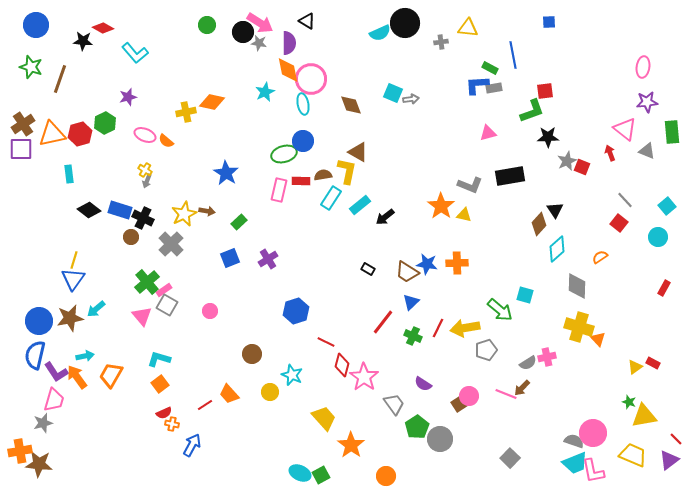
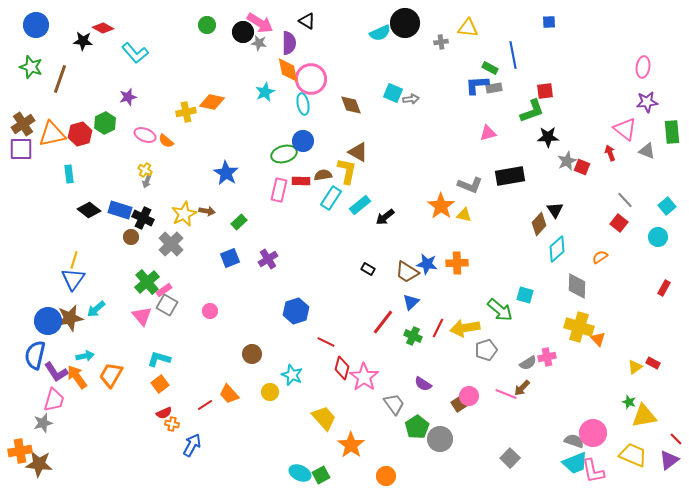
blue circle at (39, 321): moved 9 px right
red diamond at (342, 365): moved 3 px down
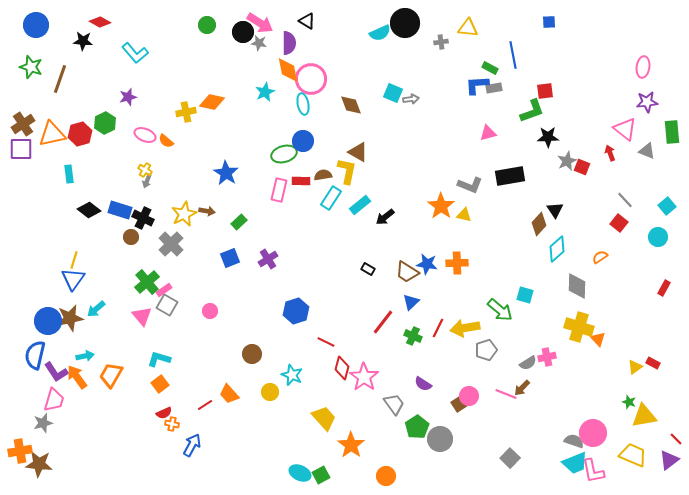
red diamond at (103, 28): moved 3 px left, 6 px up
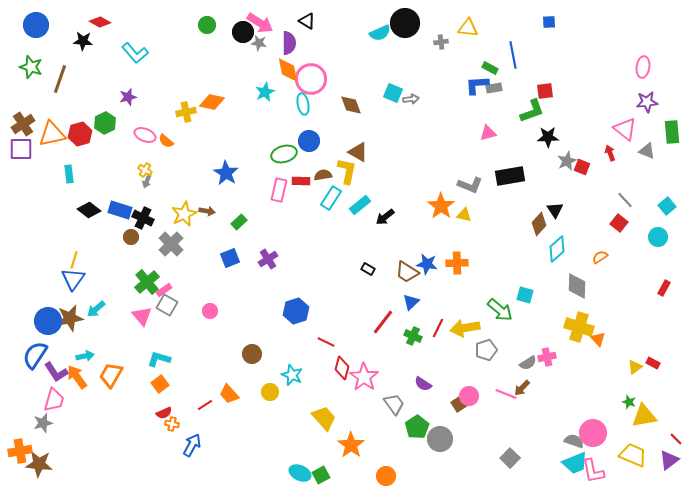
blue circle at (303, 141): moved 6 px right
blue semicircle at (35, 355): rotated 20 degrees clockwise
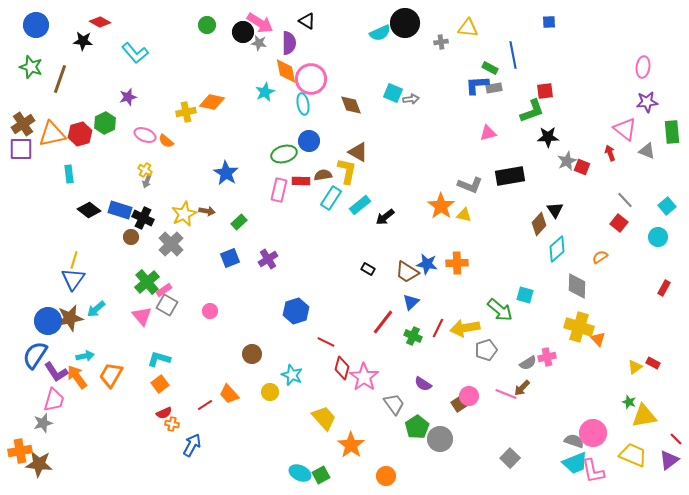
orange diamond at (288, 70): moved 2 px left, 1 px down
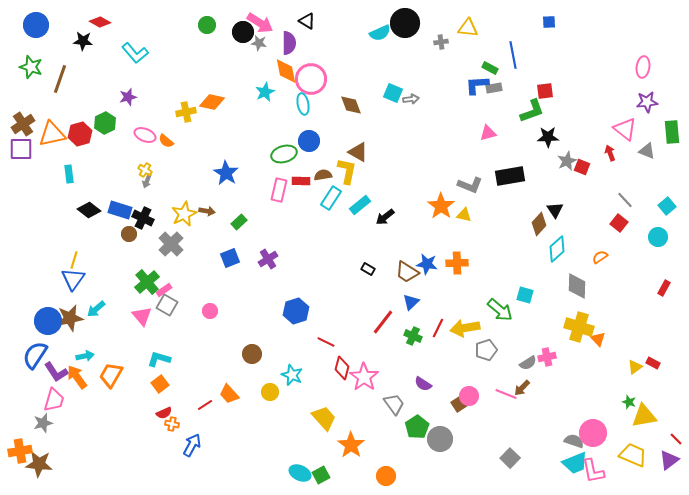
brown circle at (131, 237): moved 2 px left, 3 px up
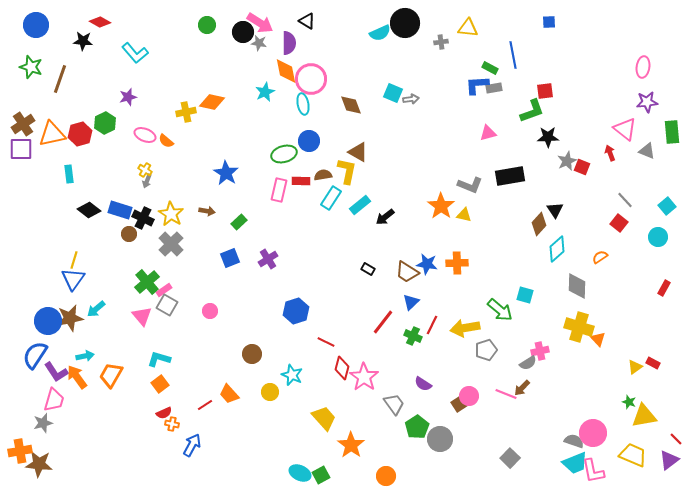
yellow star at (184, 214): moved 13 px left; rotated 15 degrees counterclockwise
red line at (438, 328): moved 6 px left, 3 px up
pink cross at (547, 357): moved 7 px left, 6 px up
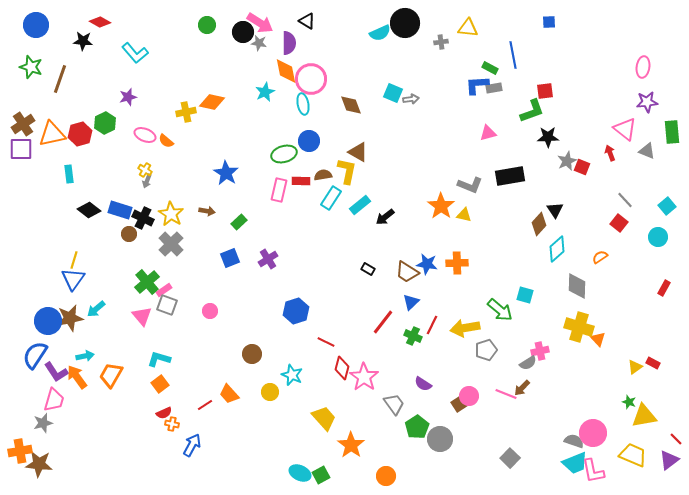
gray square at (167, 305): rotated 10 degrees counterclockwise
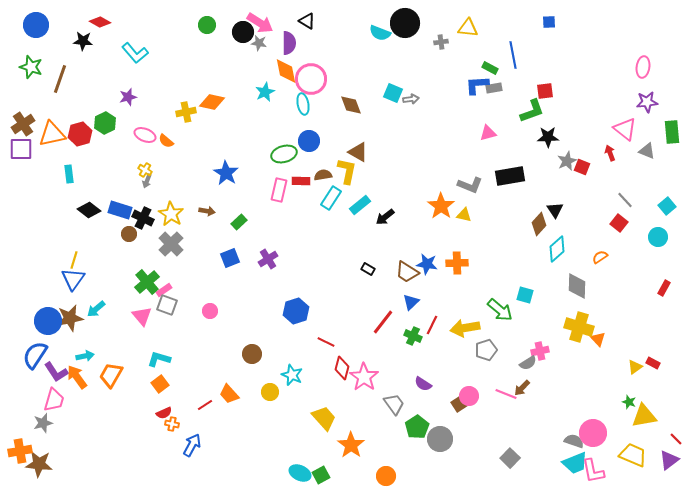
cyan semicircle at (380, 33): rotated 45 degrees clockwise
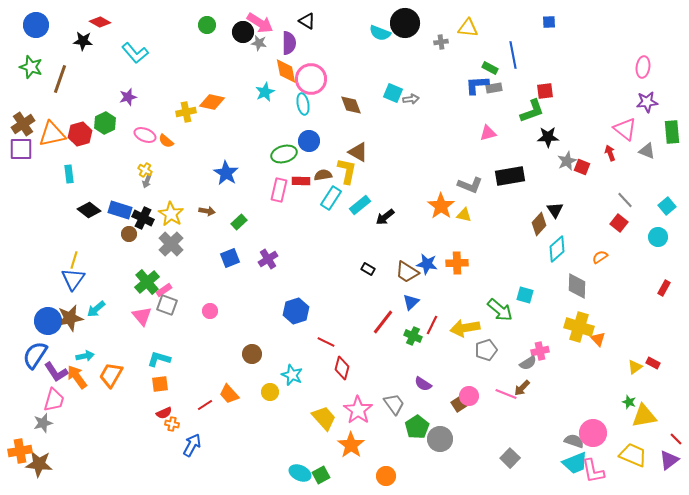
pink star at (364, 377): moved 6 px left, 33 px down
orange square at (160, 384): rotated 30 degrees clockwise
